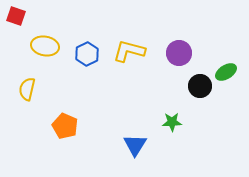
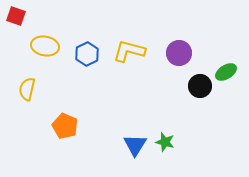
green star: moved 7 px left, 20 px down; rotated 18 degrees clockwise
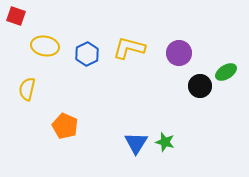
yellow L-shape: moved 3 px up
blue triangle: moved 1 px right, 2 px up
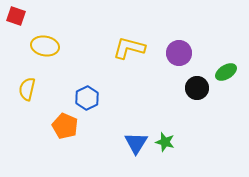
blue hexagon: moved 44 px down
black circle: moved 3 px left, 2 px down
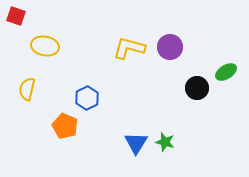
purple circle: moved 9 px left, 6 px up
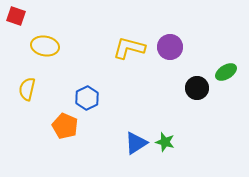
blue triangle: rotated 25 degrees clockwise
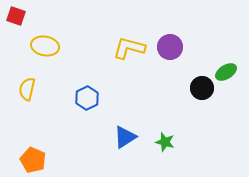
black circle: moved 5 px right
orange pentagon: moved 32 px left, 34 px down
blue triangle: moved 11 px left, 6 px up
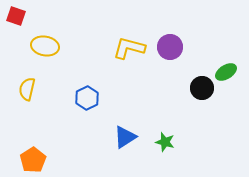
orange pentagon: rotated 15 degrees clockwise
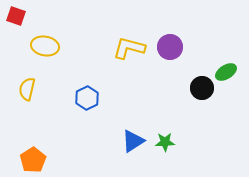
blue triangle: moved 8 px right, 4 px down
green star: rotated 18 degrees counterclockwise
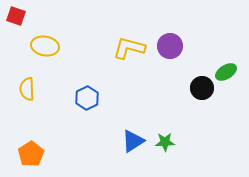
purple circle: moved 1 px up
yellow semicircle: rotated 15 degrees counterclockwise
orange pentagon: moved 2 px left, 6 px up
